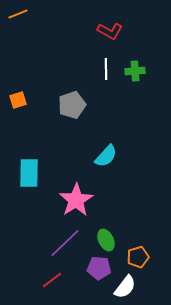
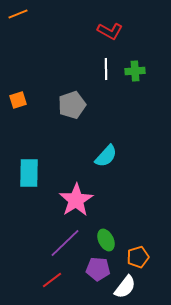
purple pentagon: moved 1 px left, 1 px down
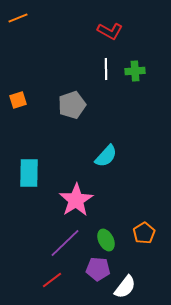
orange line: moved 4 px down
orange pentagon: moved 6 px right, 24 px up; rotated 15 degrees counterclockwise
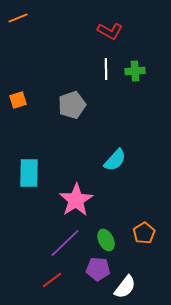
cyan semicircle: moved 9 px right, 4 px down
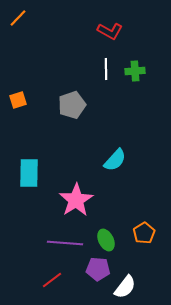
orange line: rotated 24 degrees counterclockwise
purple line: rotated 48 degrees clockwise
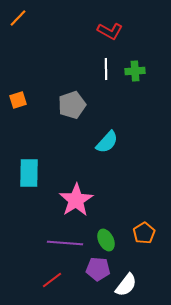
cyan semicircle: moved 8 px left, 18 px up
white semicircle: moved 1 px right, 2 px up
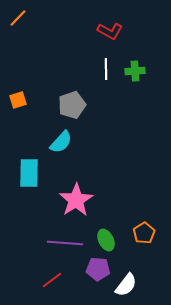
cyan semicircle: moved 46 px left
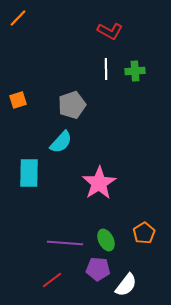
pink star: moved 23 px right, 17 px up
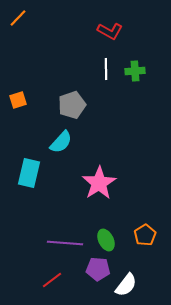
cyan rectangle: rotated 12 degrees clockwise
orange pentagon: moved 1 px right, 2 px down
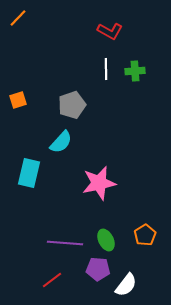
pink star: rotated 20 degrees clockwise
